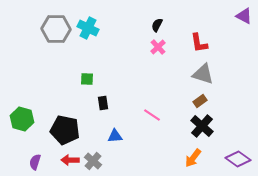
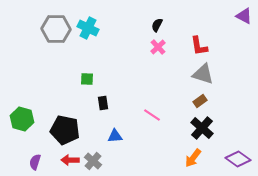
red L-shape: moved 3 px down
black cross: moved 2 px down
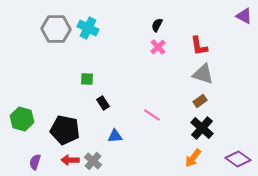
black rectangle: rotated 24 degrees counterclockwise
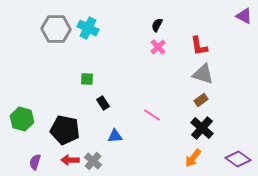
brown rectangle: moved 1 px right, 1 px up
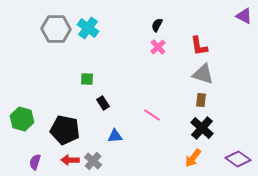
cyan cross: rotated 10 degrees clockwise
brown rectangle: rotated 48 degrees counterclockwise
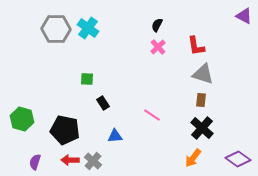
red L-shape: moved 3 px left
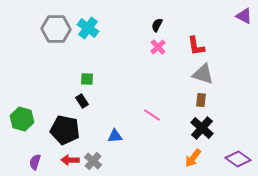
black rectangle: moved 21 px left, 2 px up
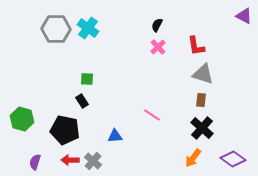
purple diamond: moved 5 px left
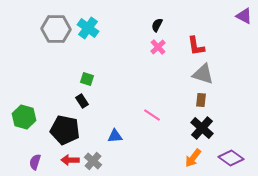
green square: rotated 16 degrees clockwise
green hexagon: moved 2 px right, 2 px up
purple diamond: moved 2 px left, 1 px up
